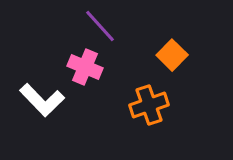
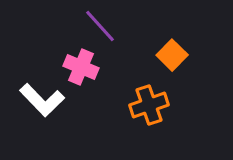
pink cross: moved 4 px left
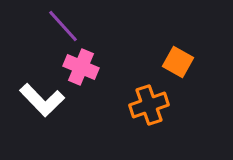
purple line: moved 37 px left
orange square: moved 6 px right, 7 px down; rotated 16 degrees counterclockwise
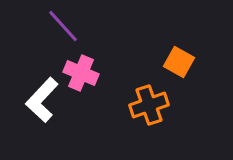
orange square: moved 1 px right
pink cross: moved 6 px down
white L-shape: rotated 87 degrees clockwise
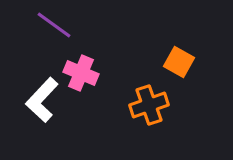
purple line: moved 9 px left, 1 px up; rotated 12 degrees counterclockwise
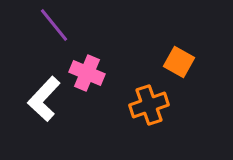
purple line: rotated 15 degrees clockwise
pink cross: moved 6 px right
white L-shape: moved 2 px right, 1 px up
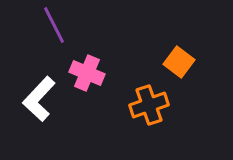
purple line: rotated 12 degrees clockwise
orange square: rotated 8 degrees clockwise
white L-shape: moved 5 px left
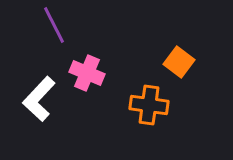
orange cross: rotated 27 degrees clockwise
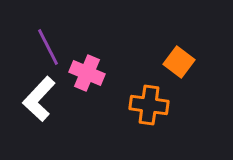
purple line: moved 6 px left, 22 px down
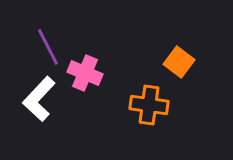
pink cross: moved 2 px left
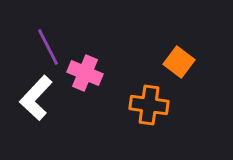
white L-shape: moved 3 px left, 1 px up
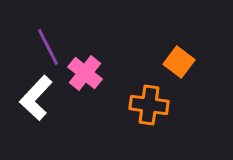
pink cross: rotated 16 degrees clockwise
